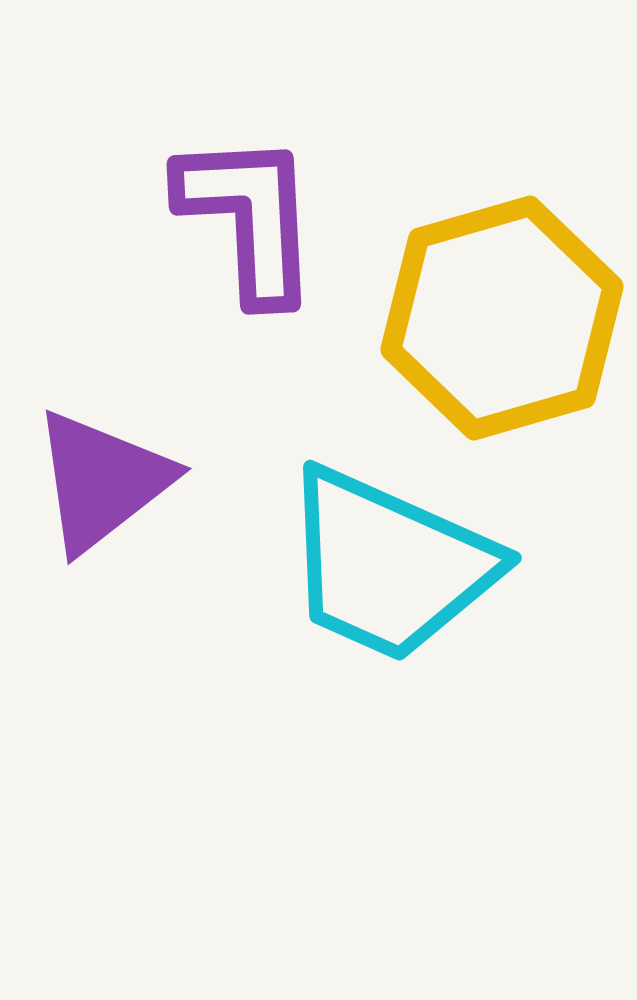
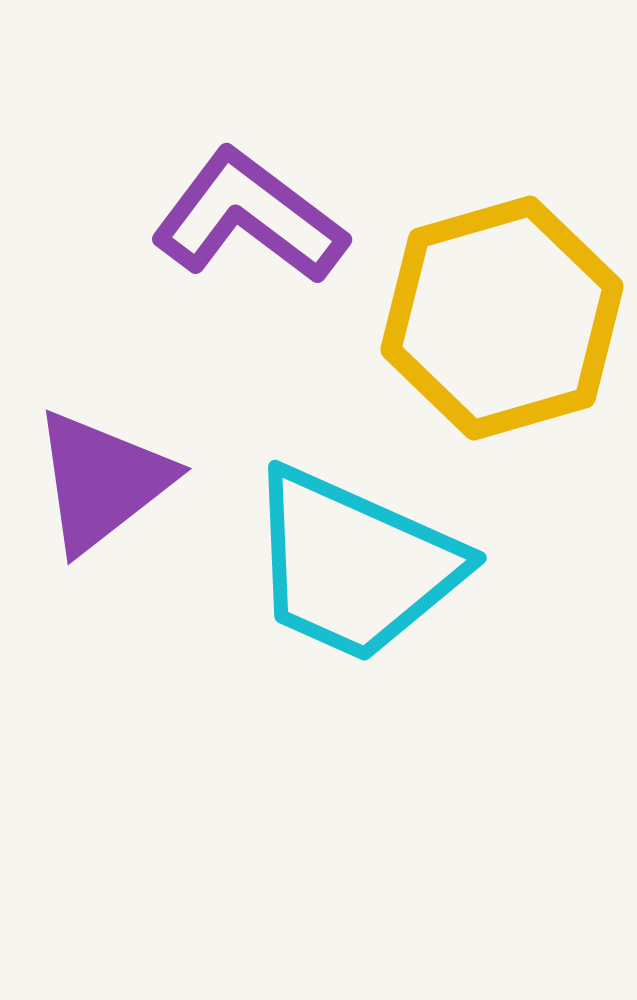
purple L-shape: rotated 50 degrees counterclockwise
cyan trapezoid: moved 35 px left
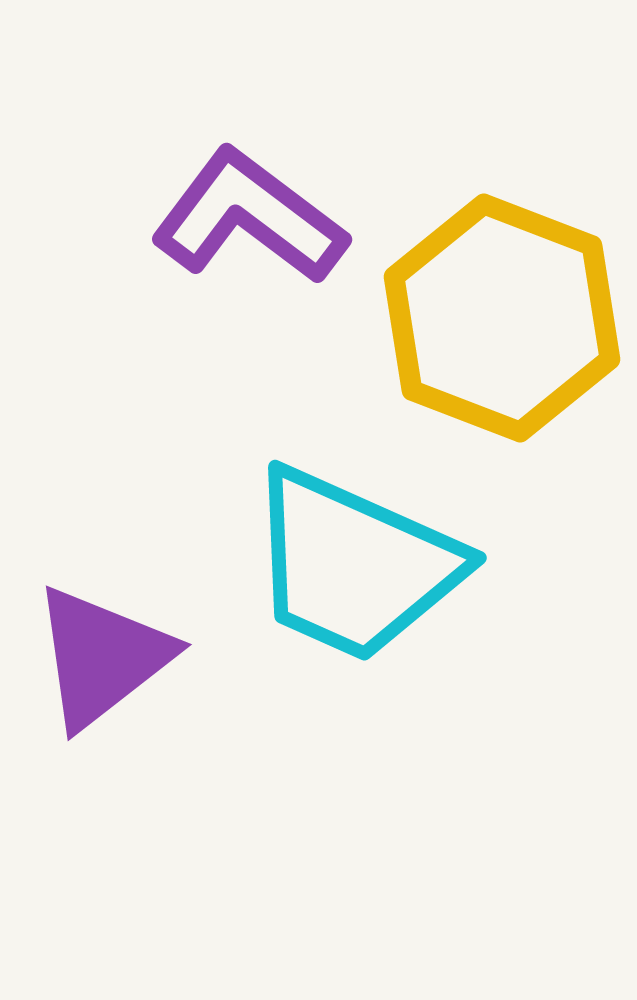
yellow hexagon: rotated 23 degrees counterclockwise
purple triangle: moved 176 px down
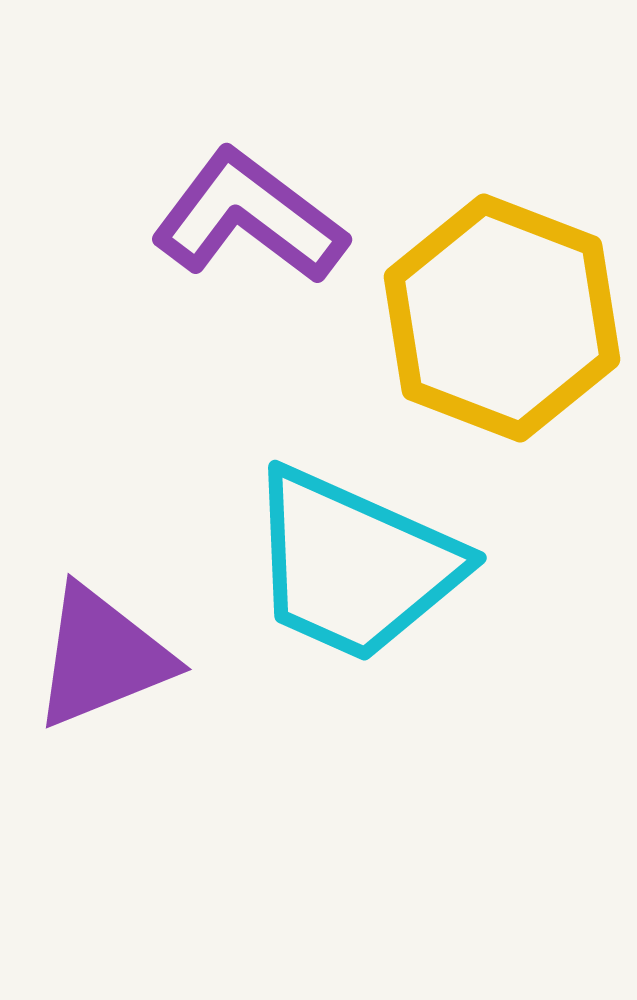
purple triangle: rotated 16 degrees clockwise
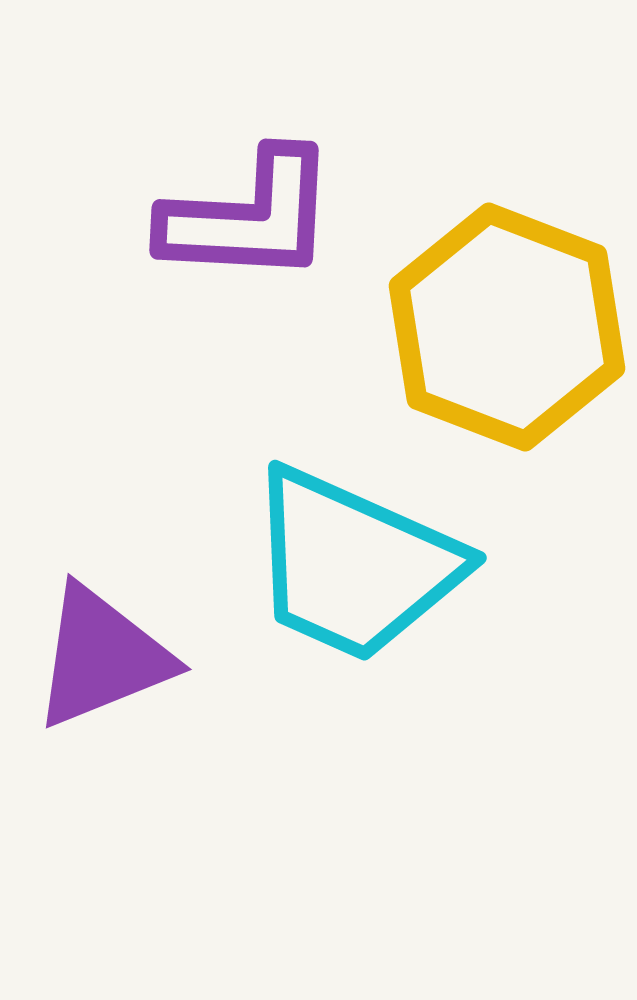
purple L-shape: rotated 146 degrees clockwise
yellow hexagon: moved 5 px right, 9 px down
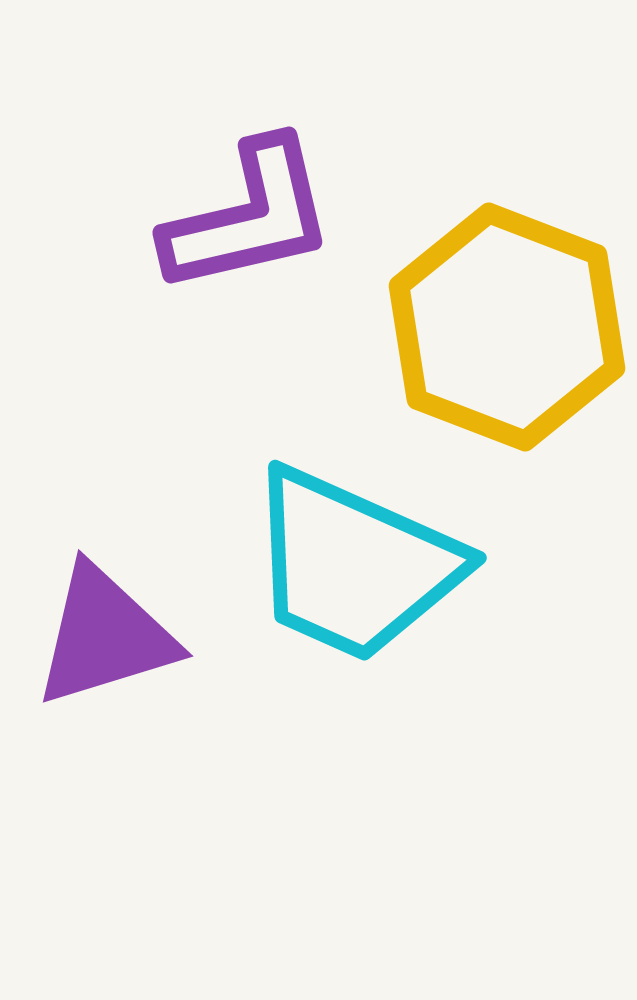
purple L-shape: rotated 16 degrees counterclockwise
purple triangle: moved 3 px right, 21 px up; rotated 5 degrees clockwise
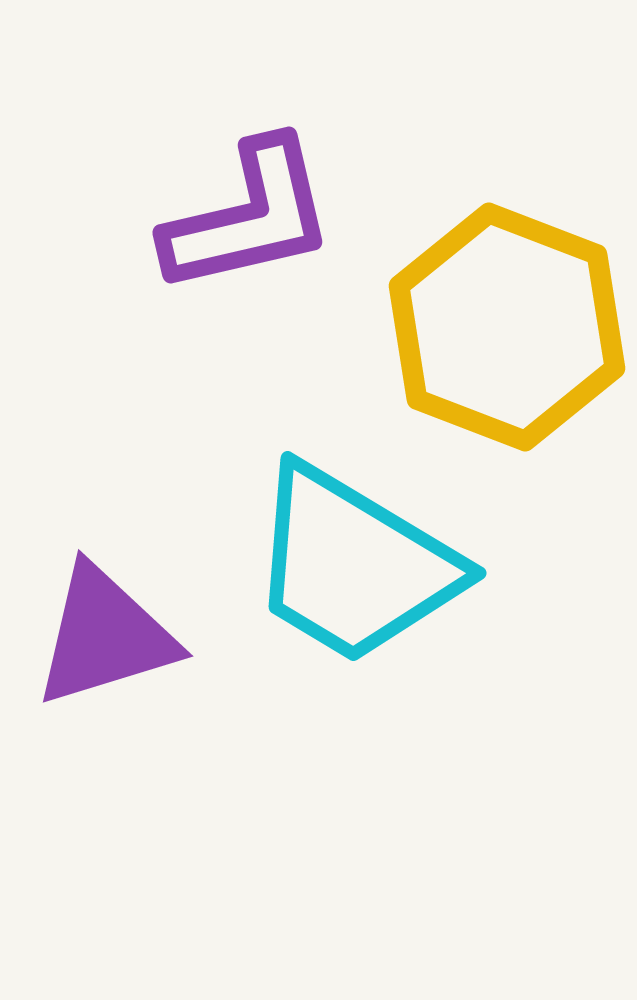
cyan trapezoid: rotated 7 degrees clockwise
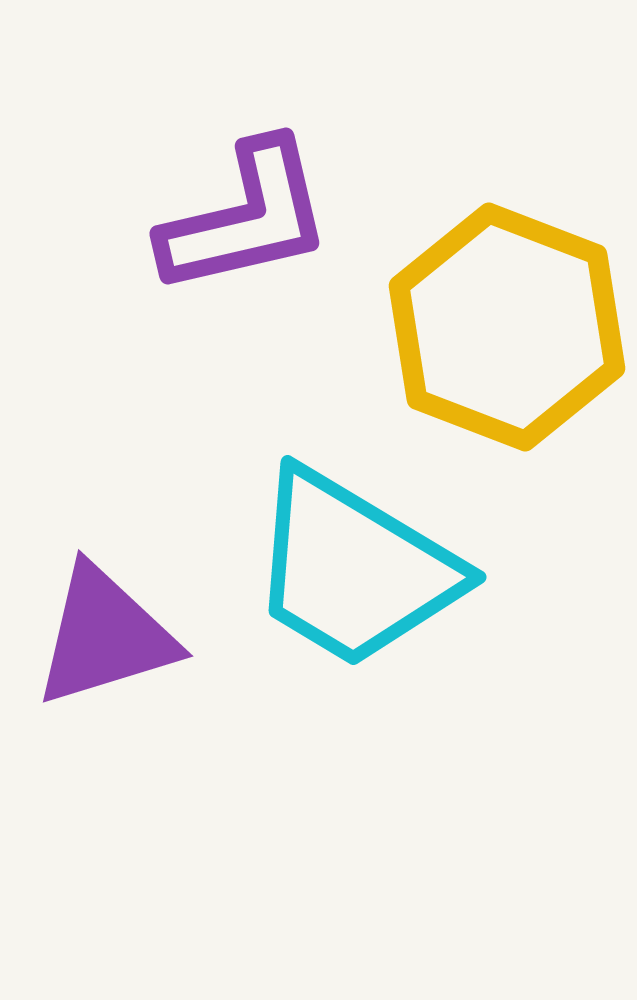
purple L-shape: moved 3 px left, 1 px down
cyan trapezoid: moved 4 px down
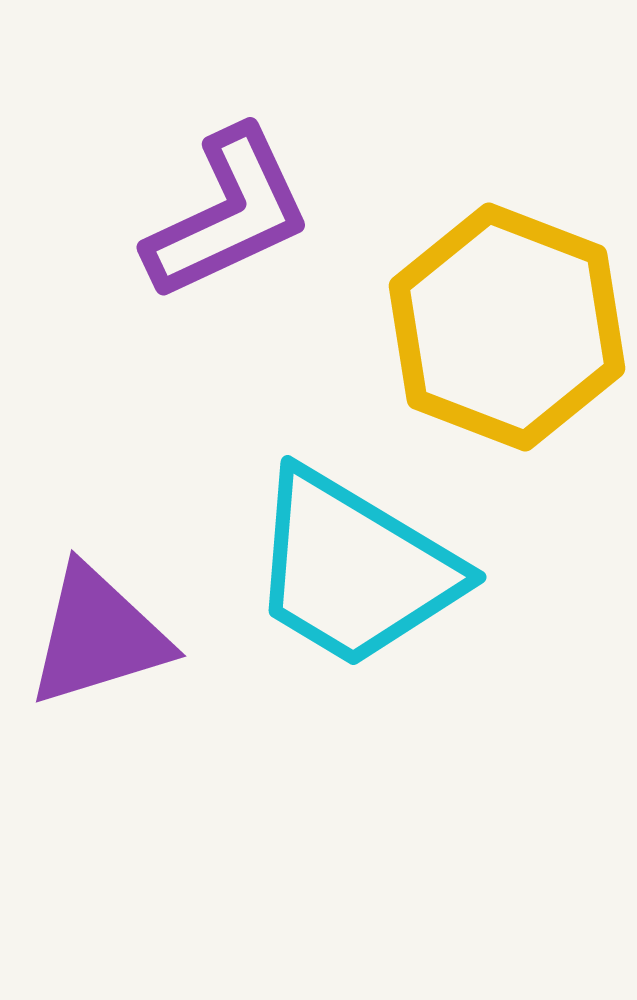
purple L-shape: moved 18 px left, 4 px up; rotated 12 degrees counterclockwise
purple triangle: moved 7 px left
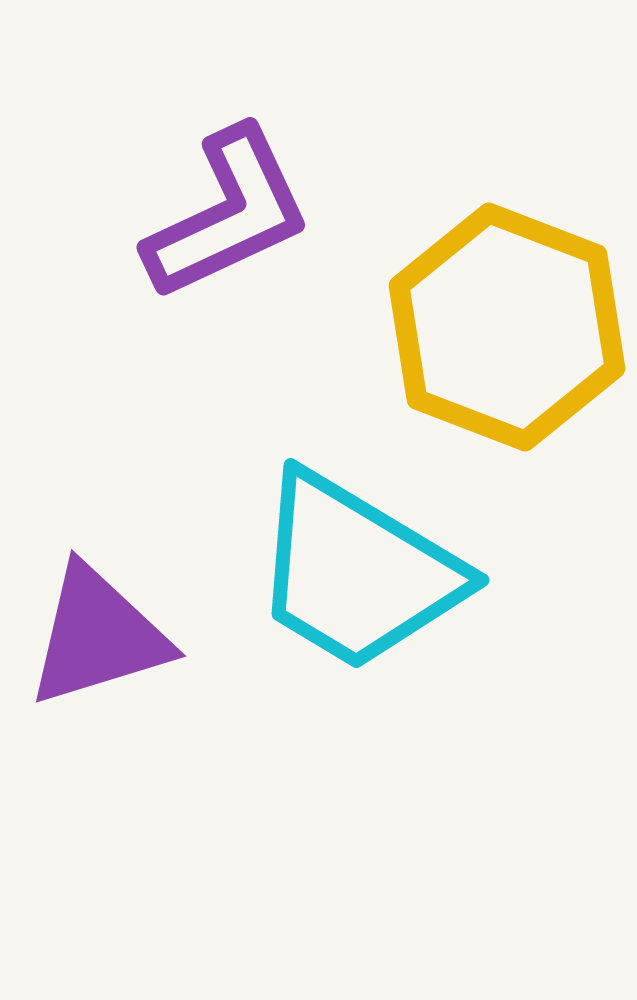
cyan trapezoid: moved 3 px right, 3 px down
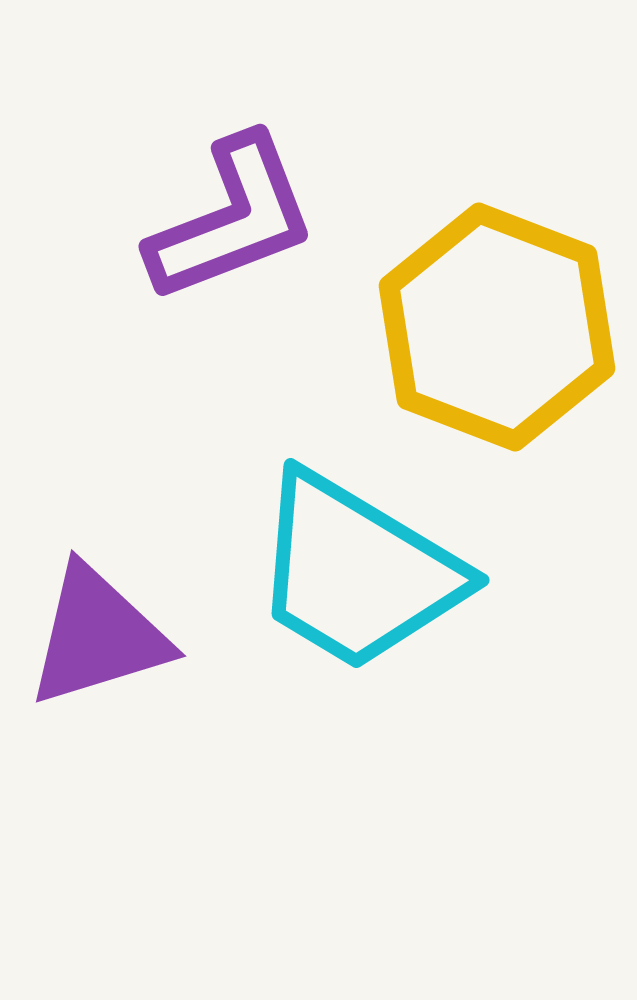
purple L-shape: moved 4 px right, 5 px down; rotated 4 degrees clockwise
yellow hexagon: moved 10 px left
